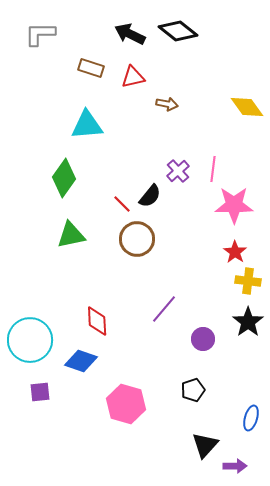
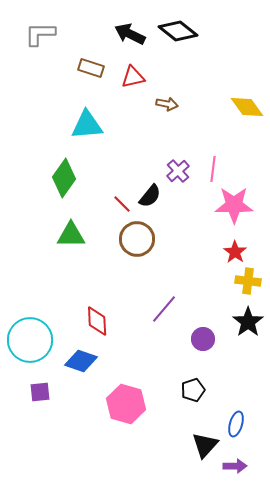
green triangle: rotated 12 degrees clockwise
blue ellipse: moved 15 px left, 6 px down
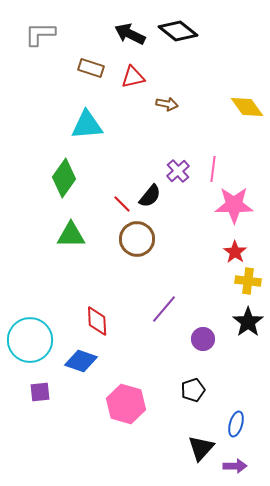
black triangle: moved 4 px left, 3 px down
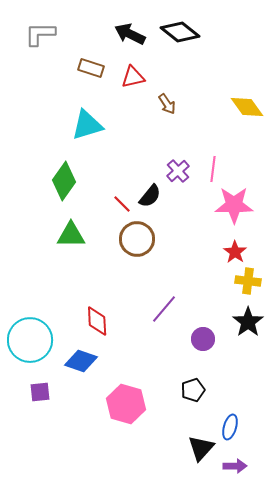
black diamond: moved 2 px right, 1 px down
brown arrow: rotated 45 degrees clockwise
cyan triangle: rotated 12 degrees counterclockwise
green diamond: moved 3 px down
blue ellipse: moved 6 px left, 3 px down
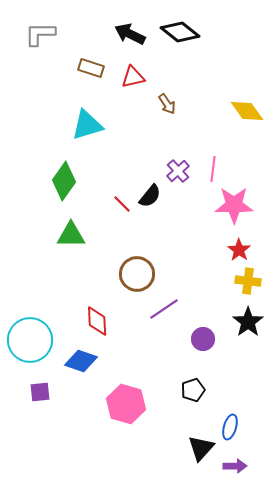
yellow diamond: moved 4 px down
brown circle: moved 35 px down
red star: moved 4 px right, 2 px up
purple line: rotated 16 degrees clockwise
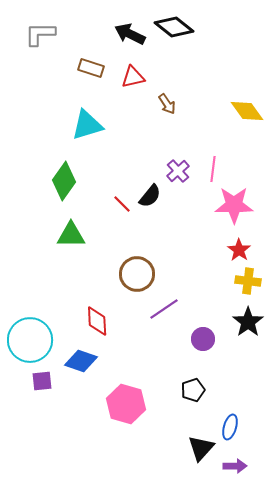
black diamond: moved 6 px left, 5 px up
purple square: moved 2 px right, 11 px up
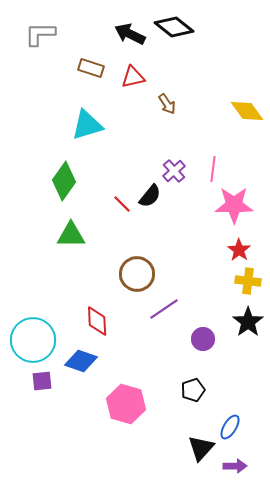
purple cross: moved 4 px left
cyan circle: moved 3 px right
blue ellipse: rotated 15 degrees clockwise
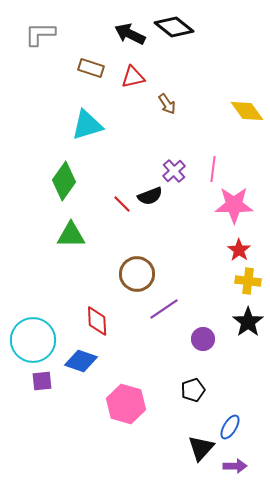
black semicircle: rotated 30 degrees clockwise
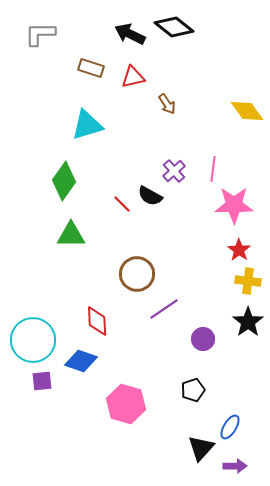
black semicircle: rotated 50 degrees clockwise
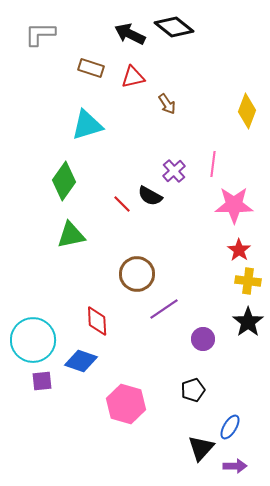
yellow diamond: rotated 56 degrees clockwise
pink line: moved 5 px up
green triangle: rotated 12 degrees counterclockwise
